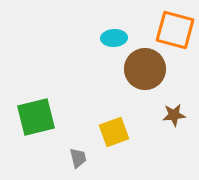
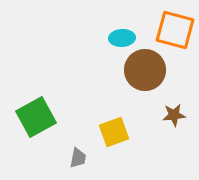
cyan ellipse: moved 8 px right
brown circle: moved 1 px down
green square: rotated 15 degrees counterclockwise
gray trapezoid: rotated 25 degrees clockwise
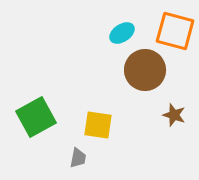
orange square: moved 1 px down
cyan ellipse: moved 5 px up; rotated 30 degrees counterclockwise
brown star: rotated 25 degrees clockwise
yellow square: moved 16 px left, 7 px up; rotated 28 degrees clockwise
